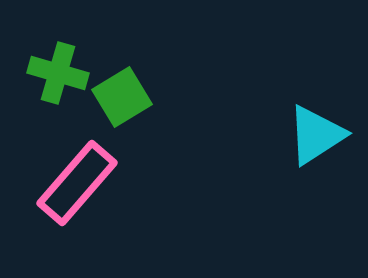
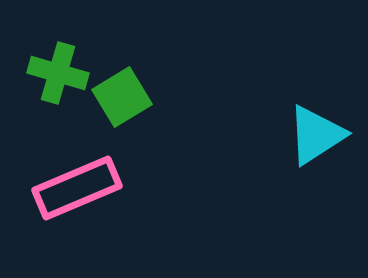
pink rectangle: moved 5 px down; rotated 26 degrees clockwise
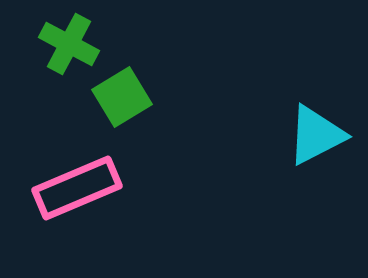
green cross: moved 11 px right, 29 px up; rotated 12 degrees clockwise
cyan triangle: rotated 6 degrees clockwise
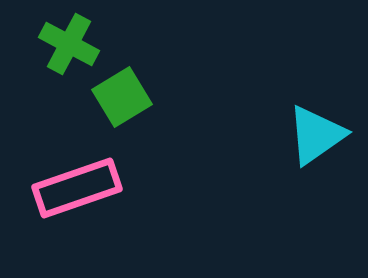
cyan triangle: rotated 8 degrees counterclockwise
pink rectangle: rotated 4 degrees clockwise
